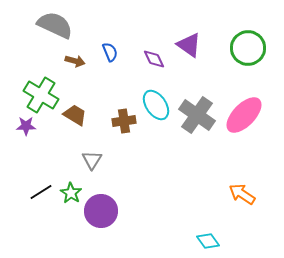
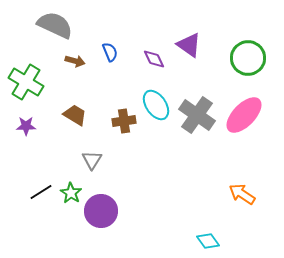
green circle: moved 10 px down
green cross: moved 15 px left, 13 px up
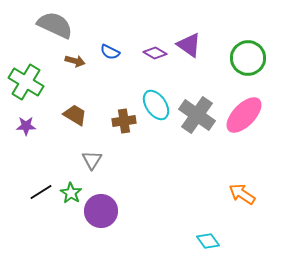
blue semicircle: rotated 138 degrees clockwise
purple diamond: moved 1 px right, 6 px up; rotated 35 degrees counterclockwise
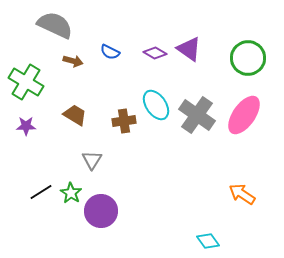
purple triangle: moved 4 px down
brown arrow: moved 2 px left
pink ellipse: rotated 9 degrees counterclockwise
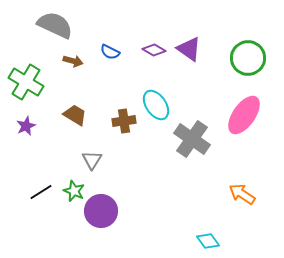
purple diamond: moved 1 px left, 3 px up
gray cross: moved 5 px left, 24 px down
purple star: rotated 24 degrees counterclockwise
green star: moved 3 px right, 2 px up; rotated 10 degrees counterclockwise
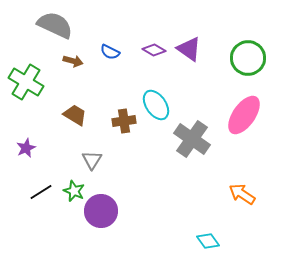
purple star: moved 22 px down
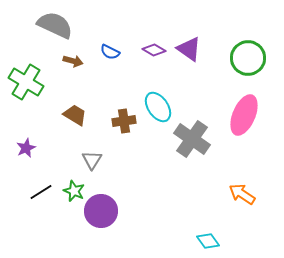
cyan ellipse: moved 2 px right, 2 px down
pink ellipse: rotated 12 degrees counterclockwise
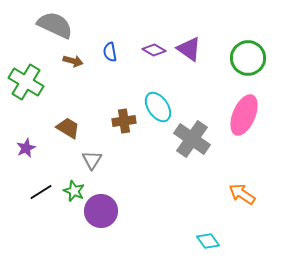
blue semicircle: rotated 54 degrees clockwise
brown trapezoid: moved 7 px left, 13 px down
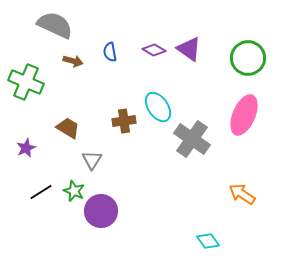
green cross: rotated 8 degrees counterclockwise
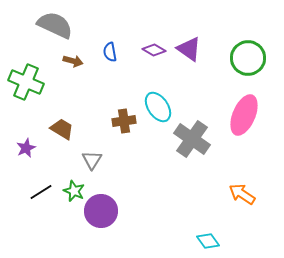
brown trapezoid: moved 6 px left, 1 px down
